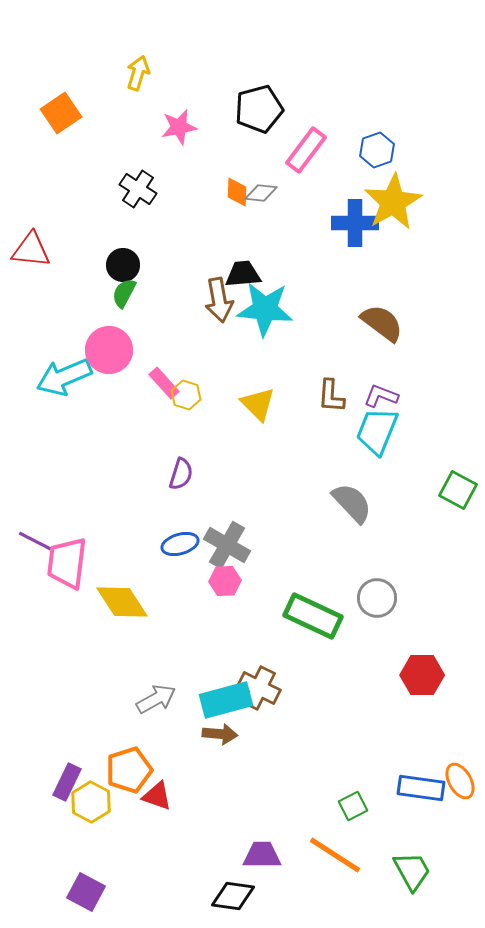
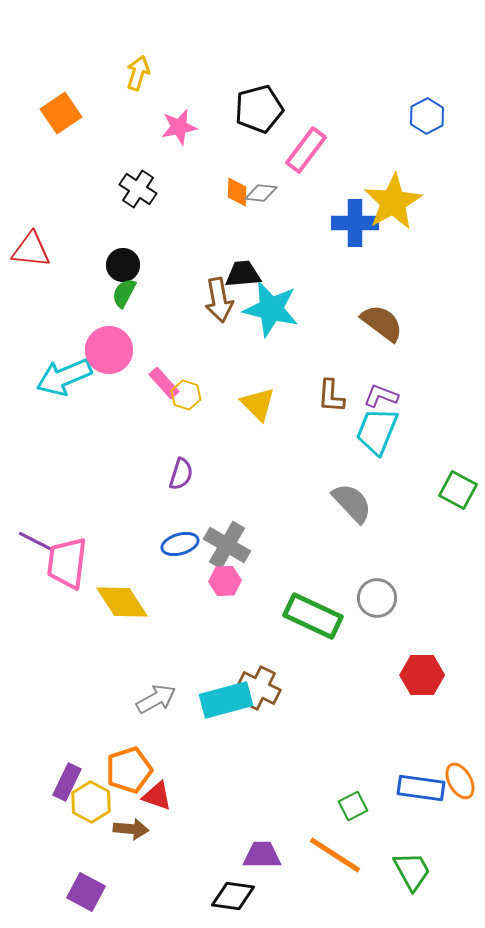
blue hexagon at (377, 150): moved 50 px right, 34 px up; rotated 8 degrees counterclockwise
cyan star at (265, 309): moved 6 px right; rotated 8 degrees clockwise
brown arrow at (220, 734): moved 89 px left, 95 px down
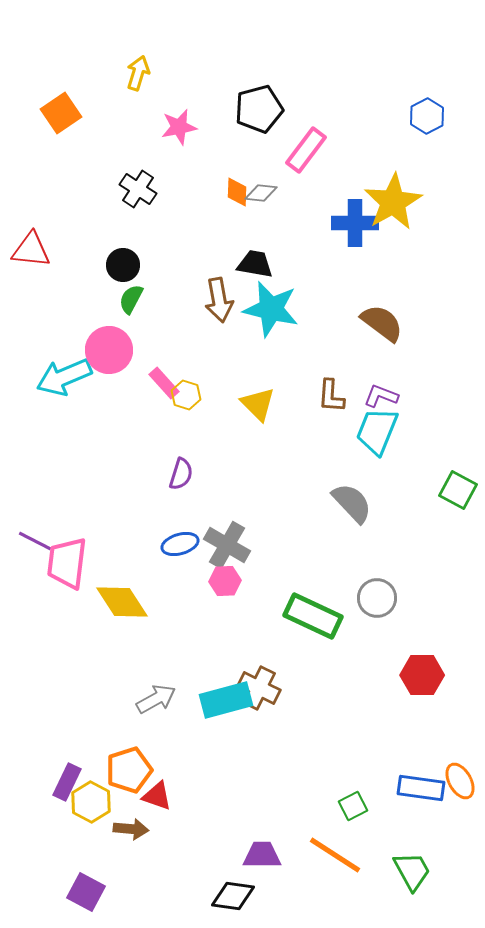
black trapezoid at (243, 274): moved 12 px right, 10 px up; rotated 15 degrees clockwise
green semicircle at (124, 293): moved 7 px right, 6 px down
